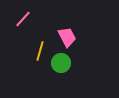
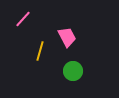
green circle: moved 12 px right, 8 px down
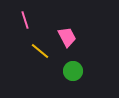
pink line: moved 2 px right, 1 px down; rotated 60 degrees counterclockwise
yellow line: rotated 66 degrees counterclockwise
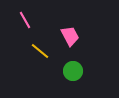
pink line: rotated 12 degrees counterclockwise
pink trapezoid: moved 3 px right, 1 px up
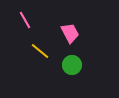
pink trapezoid: moved 3 px up
green circle: moved 1 px left, 6 px up
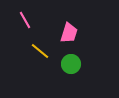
pink trapezoid: moved 1 px left; rotated 45 degrees clockwise
green circle: moved 1 px left, 1 px up
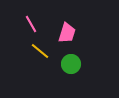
pink line: moved 6 px right, 4 px down
pink trapezoid: moved 2 px left
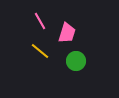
pink line: moved 9 px right, 3 px up
green circle: moved 5 px right, 3 px up
